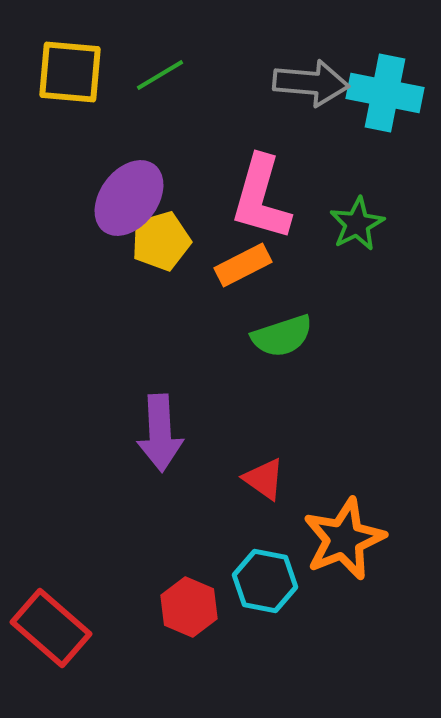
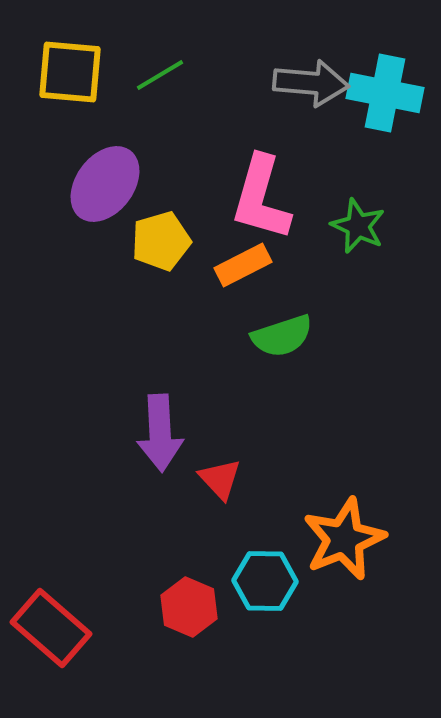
purple ellipse: moved 24 px left, 14 px up
green star: moved 1 px right, 2 px down; rotated 20 degrees counterclockwise
red triangle: moved 44 px left; rotated 12 degrees clockwise
cyan hexagon: rotated 10 degrees counterclockwise
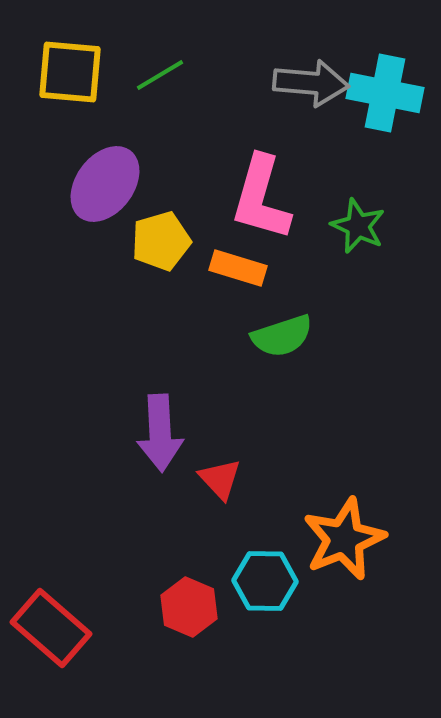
orange rectangle: moved 5 px left, 3 px down; rotated 44 degrees clockwise
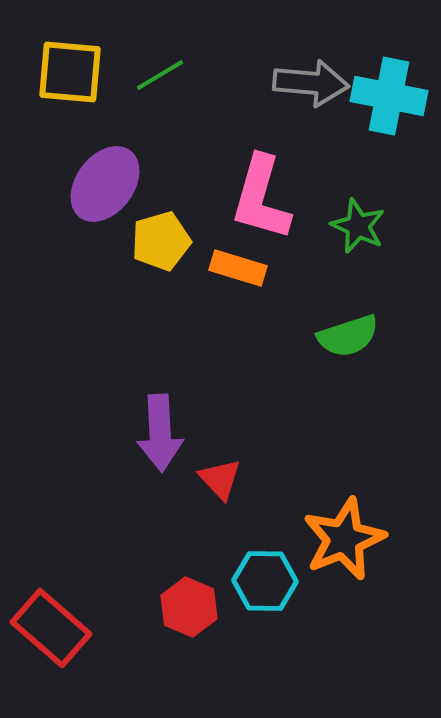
cyan cross: moved 4 px right, 3 px down
green semicircle: moved 66 px right
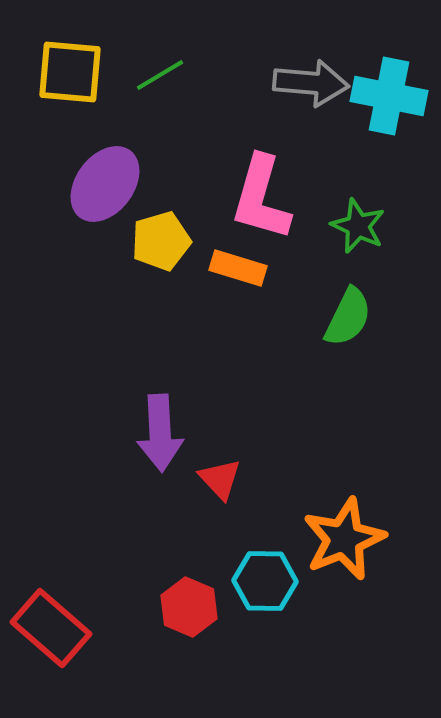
green semicircle: moved 19 px up; rotated 46 degrees counterclockwise
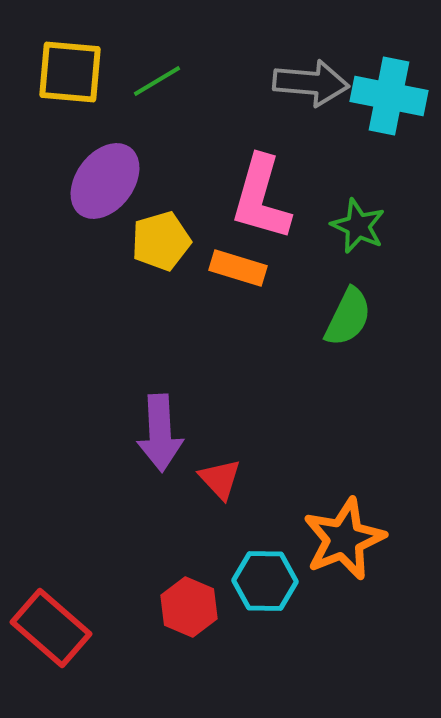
green line: moved 3 px left, 6 px down
purple ellipse: moved 3 px up
